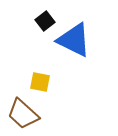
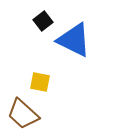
black square: moved 2 px left
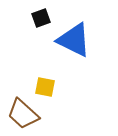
black square: moved 2 px left, 3 px up; rotated 18 degrees clockwise
yellow square: moved 5 px right, 5 px down
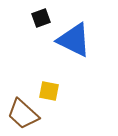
yellow square: moved 4 px right, 4 px down
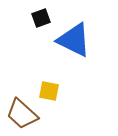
brown trapezoid: moved 1 px left
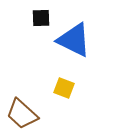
black square: rotated 18 degrees clockwise
yellow square: moved 15 px right, 3 px up; rotated 10 degrees clockwise
